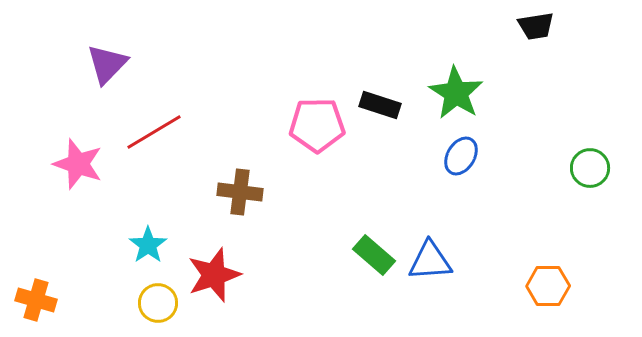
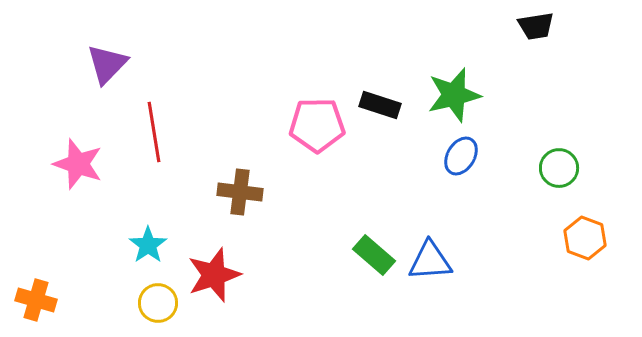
green star: moved 2 px left, 2 px down; rotated 26 degrees clockwise
red line: rotated 68 degrees counterclockwise
green circle: moved 31 px left
orange hexagon: moved 37 px right, 48 px up; rotated 21 degrees clockwise
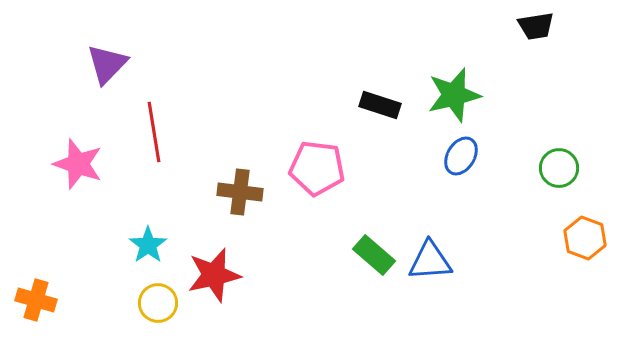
pink pentagon: moved 43 px down; rotated 8 degrees clockwise
red star: rotated 6 degrees clockwise
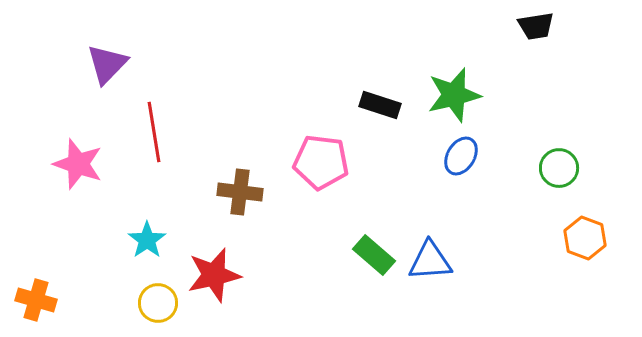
pink pentagon: moved 4 px right, 6 px up
cyan star: moved 1 px left, 5 px up
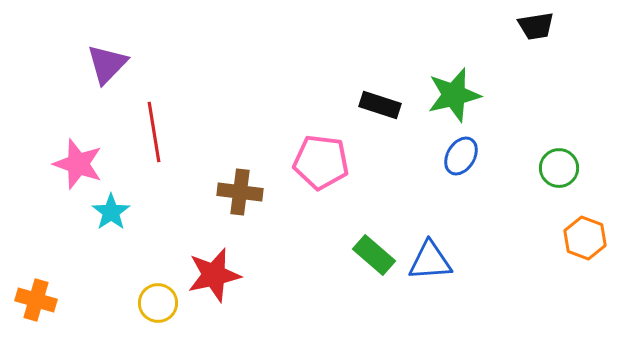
cyan star: moved 36 px left, 28 px up
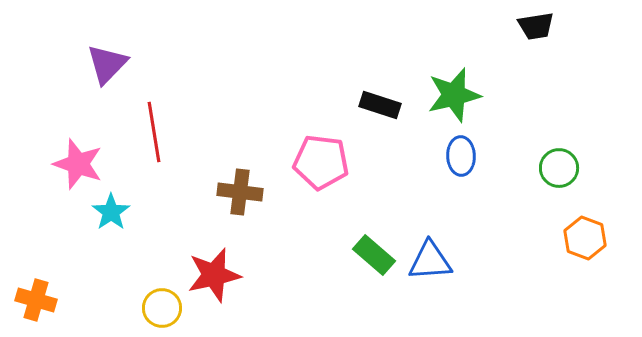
blue ellipse: rotated 33 degrees counterclockwise
yellow circle: moved 4 px right, 5 px down
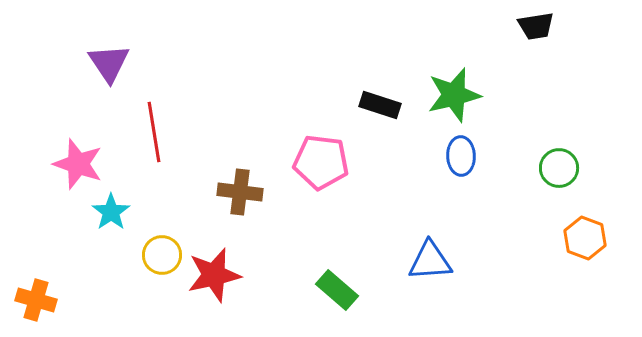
purple triangle: moved 2 px right, 1 px up; rotated 18 degrees counterclockwise
green rectangle: moved 37 px left, 35 px down
yellow circle: moved 53 px up
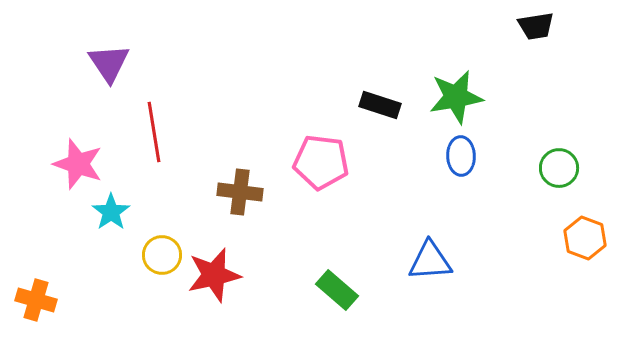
green star: moved 2 px right, 2 px down; rotated 4 degrees clockwise
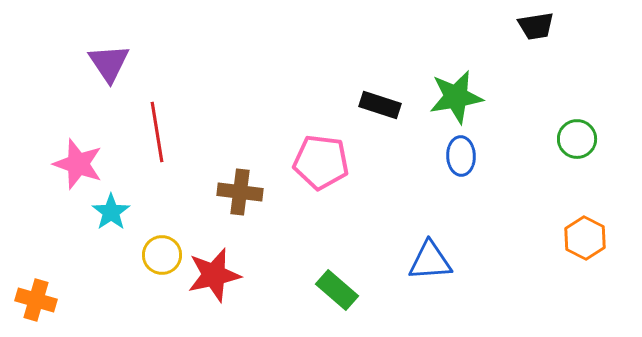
red line: moved 3 px right
green circle: moved 18 px right, 29 px up
orange hexagon: rotated 6 degrees clockwise
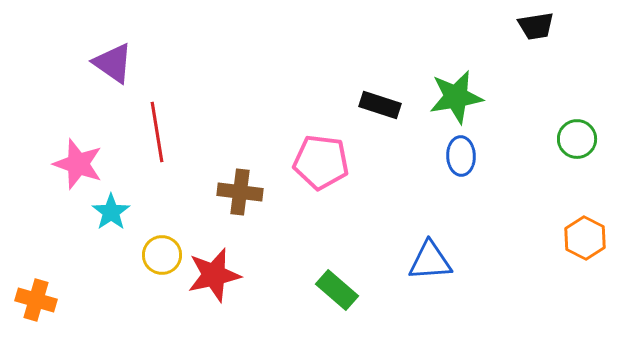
purple triangle: moved 4 px right; rotated 21 degrees counterclockwise
